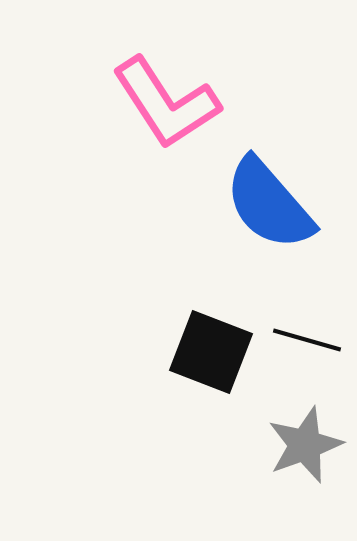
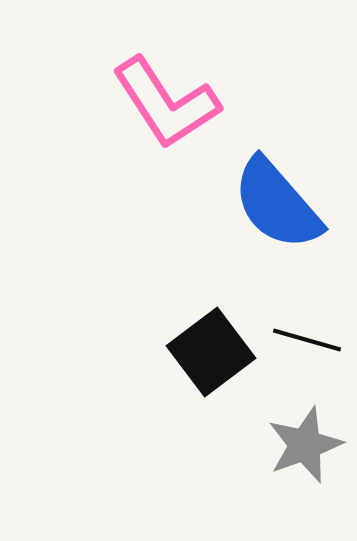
blue semicircle: moved 8 px right
black square: rotated 32 degrees clockwise
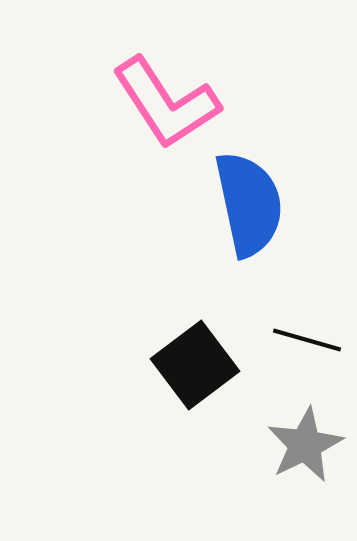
blue semicircle: moved 28 px left; rotated 151 degrees counterclockwise
black square: moved 16 px left, 13 px down
gray star: rotated 6 degrees counterclockwise
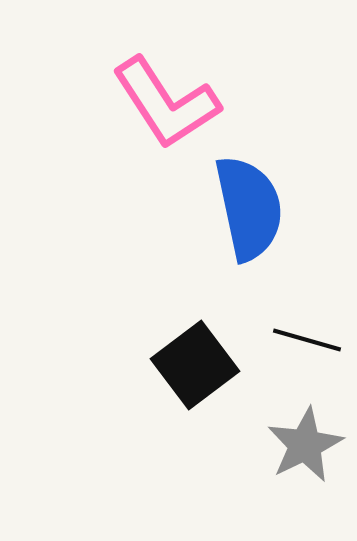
blue semicircle: moved 4 px down
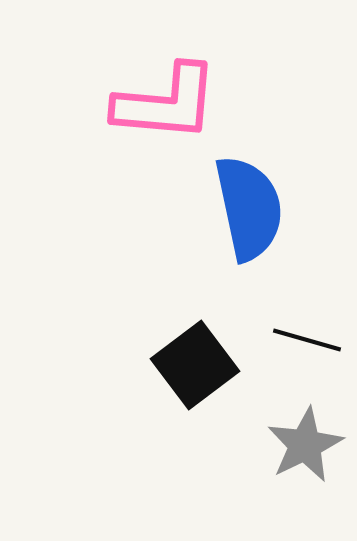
pink L-shape: rotated 52 degrees counterclockwise
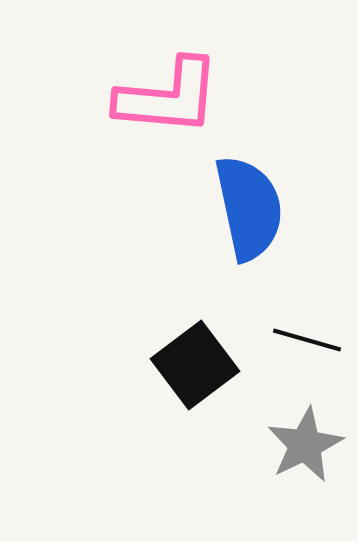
pink L-shape: moved 2 px right, 6 px up
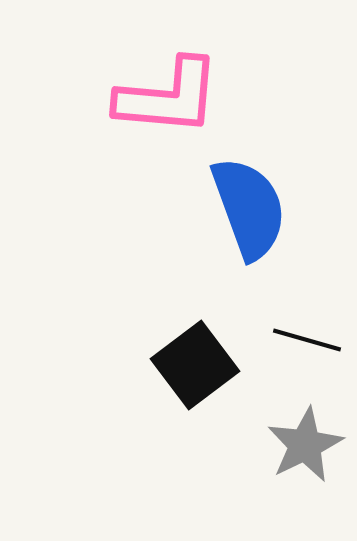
blue semicircle: rotated 8 degrees counterclockwise
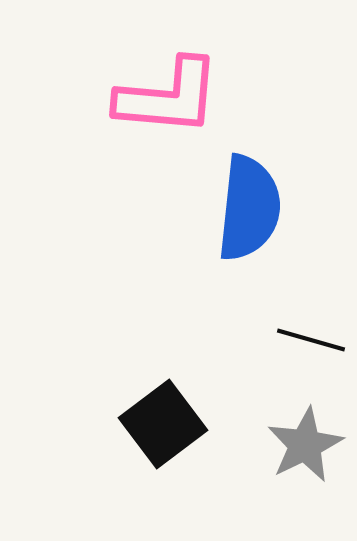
blue semicircle: rotated 26 degrees clockwise
black line: moved 4 px right
black square: moved 32 px left, 59 px down
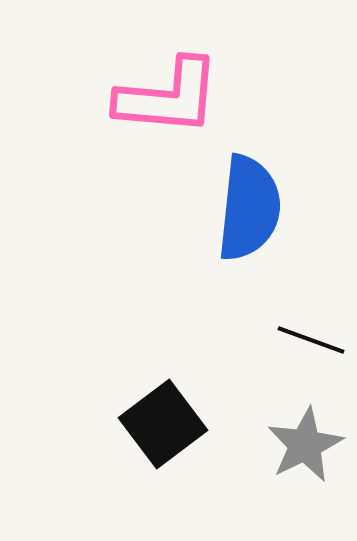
black line: rotated 4 degrees clockwise
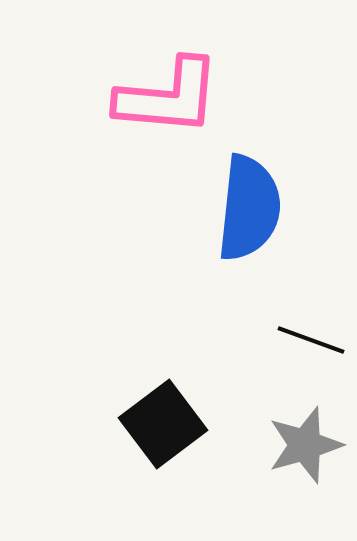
gray star: rotated 10 degrees clockwise
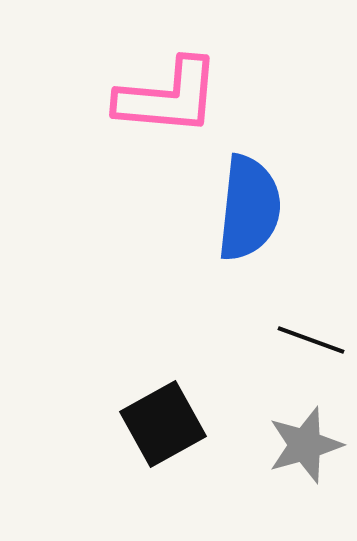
black square: rotated 8 degrees clockwise
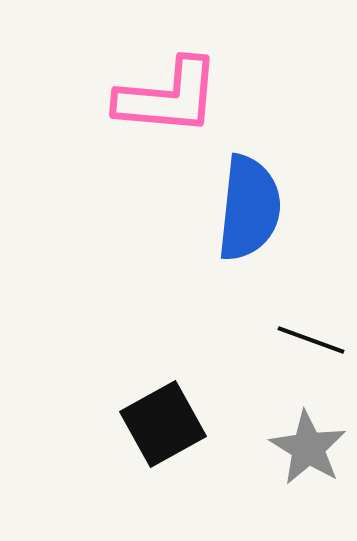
gray star: moved 3 px right, 3 px down; rotated 24 degrees counterclockwise
